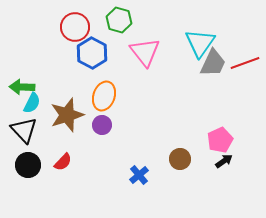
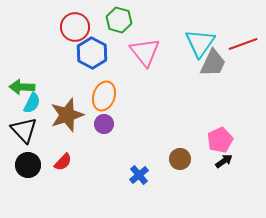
red line: moved 2 px left, 19 px up
purple circle: moved 2 px right, 1 px up
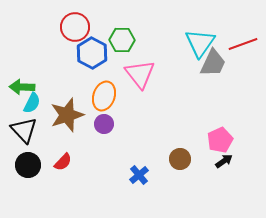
green hexagon: moved 3 px right, 20 px down; rotated 15 degrees counterclockwise
pink triangle: moved 5 px left, 22 px down
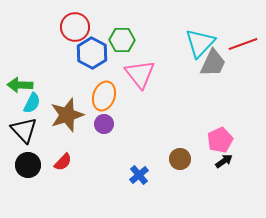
cyan triangle: rotated 8 degrees clockwise
green arrow: moved 2 px left, 2 px up
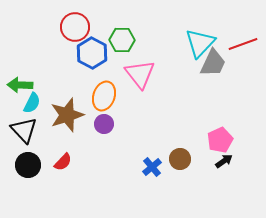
blue cross: moved 13 px right, 8 px up
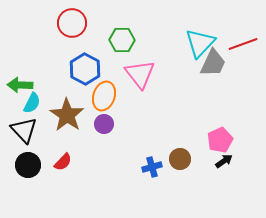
red circle: moved 3 px left, 4 px up
blue hexagon: moved 7 px left, 16 px down
brown star: rotated 20 degrees counterclockwise
blue cross: rotated 24 degrees clockwise
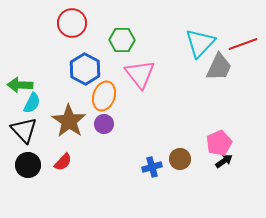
gray trapezoid: moved 6 px right, 4 px down
brown star: moved 2 px right, 6 px down
pink pentagon: moved 1 px left, 3 px down
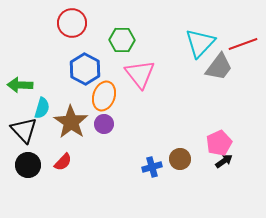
gray trapezoid: rotated 12 degrees clockwise
cyan semicircle: moved 10 px right, 5 px down; rotated 10 degrees counterclockwise
brown star: moved 2 px right, 1 px down
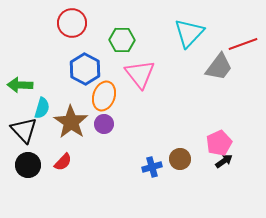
cyan triangle: moved 11 px left, 10 px up
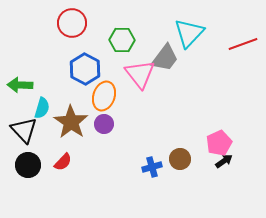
gray trapezoid: moved 54 px left, 9 px up
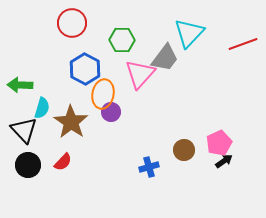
pink triangle: rotated 20 degrees clockwise
orange ellipse: moved 1 px left, 2 px up; rotated 8 degrees counterclockwise
purple circle: moved 7 px right, 12 px up
brown circle: moved 4 px right, 9 px up
blue cross: moved 3 px left
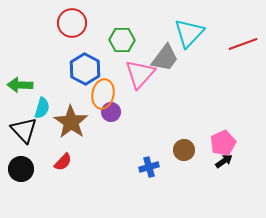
pink pentagon: moved 4 px right
black circle: moved 7 px left, 4 px down
